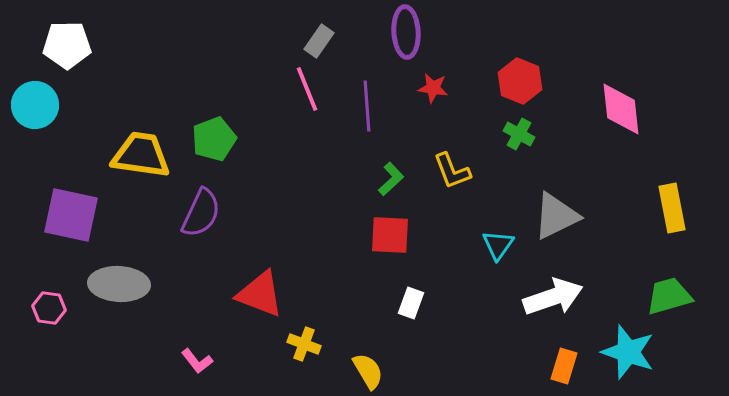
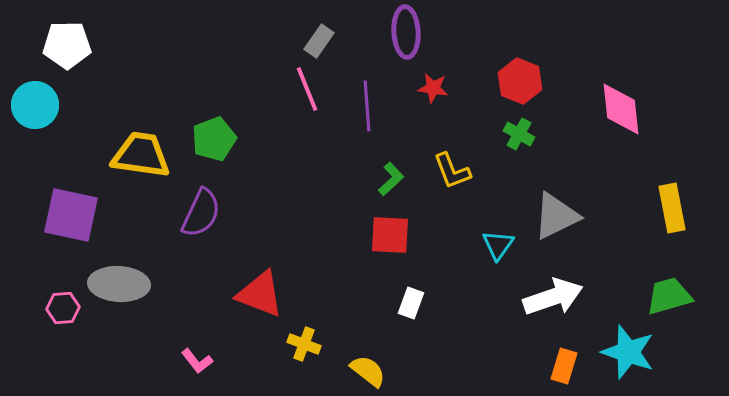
pink hexagon: moved 14 px right; rotated 12 degrees counterclockwise
yellow semicircle: rotated 21 degrees counterclockwise
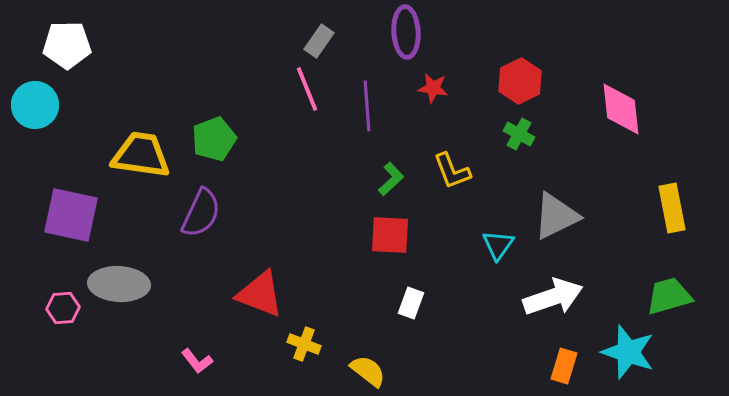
red hexagon: rotated 12 degrees clockwise
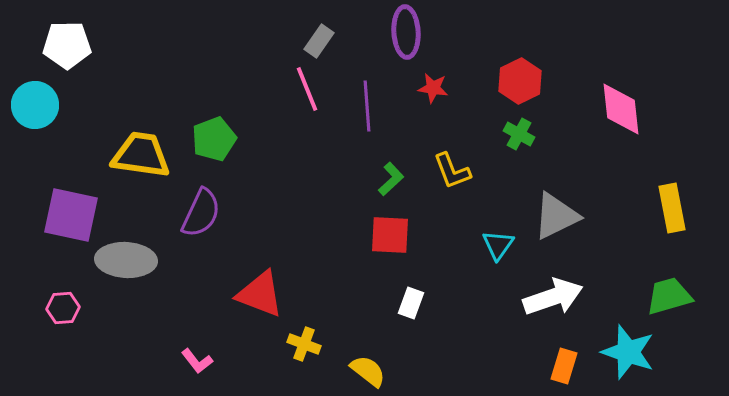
gray ellipse: moved 7 px right, 24 px up
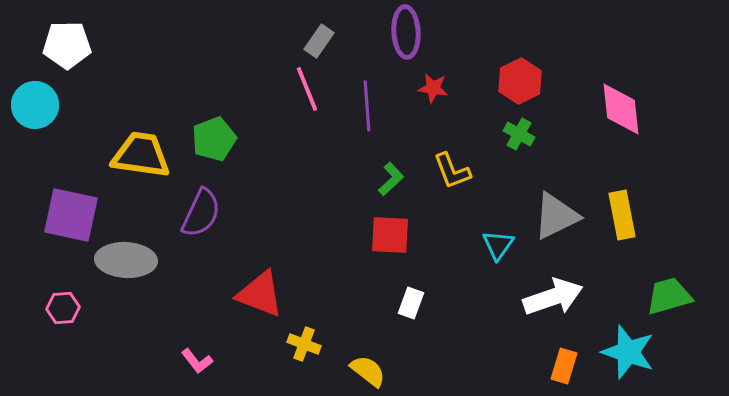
yellow rectangle: moved 50 px left, 7 px down
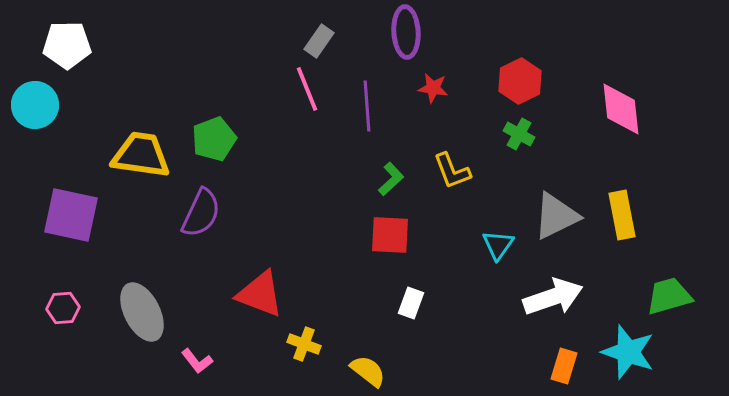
gray ellipse: moved 16 px right, 52 px down; rotated 60 degrees clockwise
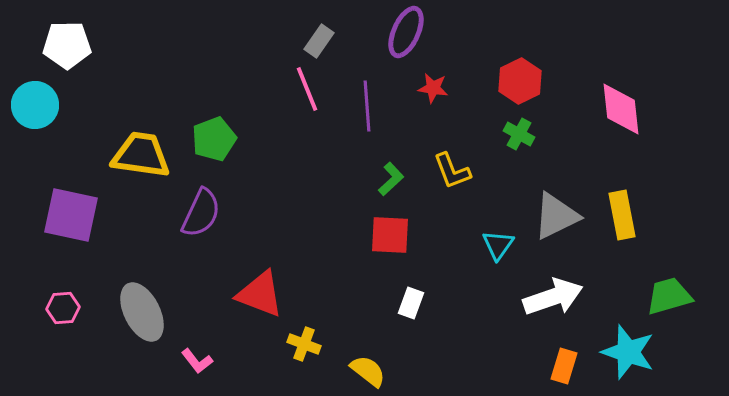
purple ellipse: rotated 27 degrees clockwise
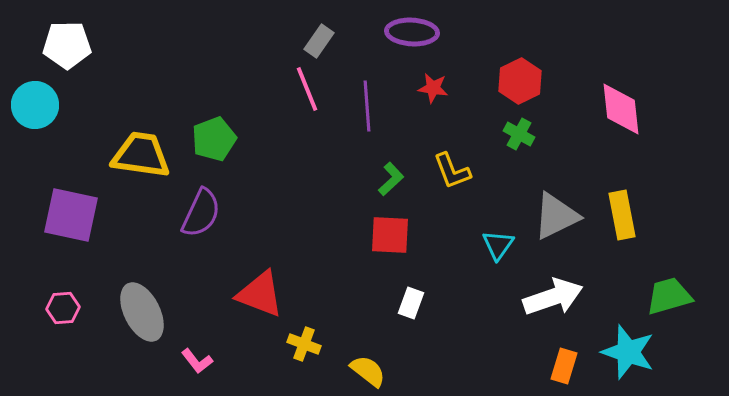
purple ellipse: moved 6 px right; rotated 69 degrees clockwise
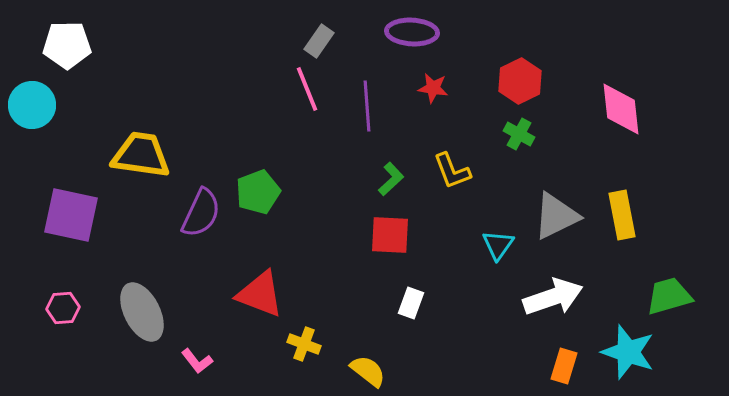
cyan circle: moved 3 px left
green pentagon: moved 44 px right, 53 px down
